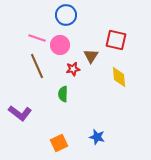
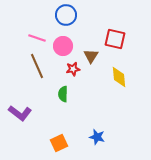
red square: moved 1 px left, 1 px up
pink circle: moved 3 px right, 1 px down
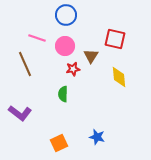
pink circle: moved 2 px right
brown line: moved 12 px left, 2 px up
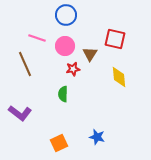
brown triangle: moved 1 px left, 2 px up
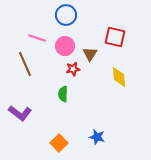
red square: moved 2 px up
orange square: rotated 18 degrees counterclockwise
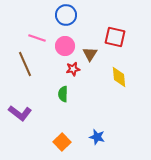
orange square: moved 3 px right, 1 px up
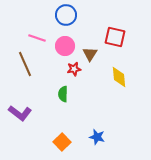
red star: moved 1 px right
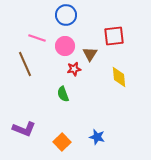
red square: moved 1 px left, 1 px up; rotated 20 degrees counterclockwise
green semicircle: rotated 21 degrees counterclockwise
purple L-shape: moved 4 px right, 16 px down; rotated 15 degrees counterclockwise
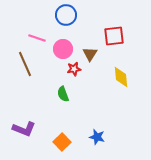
pink circle: moved 2 px left, 3 px down
yellow diamond: moved 2 px right
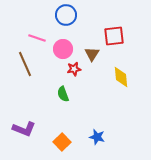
brown triangle: moved 2 px right
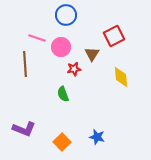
red square: rotated 20 degrees counterclockwise
pink circle: moved 2 px left, 2 px up
brown line: rotated 20 degrees clockwise
